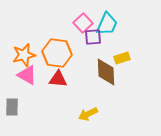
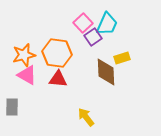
purple square: rotated 30 degrees counterclockwise
yellow arrow: moved 2 px left, 3 px down; rotated 78 degrees clockwise
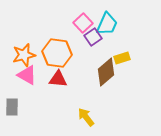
brown diamond: rotated 52 degrees clockwise
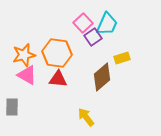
brown diamond: moved 4 px left, 5 px down
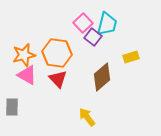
cyan trapezoid: rotated 10 degrees counterclockwise
purple square: rotated 18 degrees counterclockwise
yellow rectangle: moved 9 px right, 1 px up
red triangle: rotated 42 degrees clockwise
yellow arrow: moved 1 px right
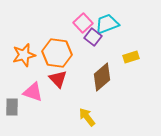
cyan trapezoid: rotated 125 degrees counterclockwise
pink triangle: moved 6 px right, 17 px down; rotated 10 degrees counterclockwise
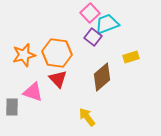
pink square: moved 7 px right, 10 px up
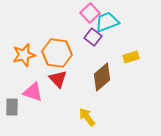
cyan trapezoid: moved 2 px up
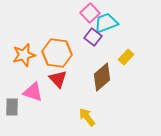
cyan trapezoid: moved 1 px left, 1 px down
yellow rectangle: moved 5 px left; rotated 28 degrees counterclockwise
